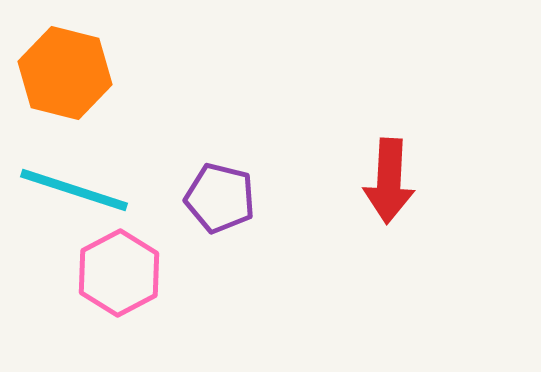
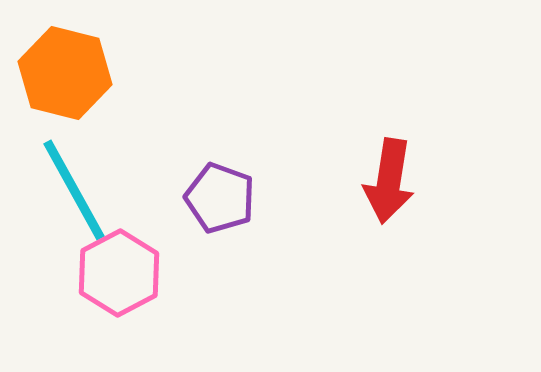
red arrow: rotated 6 degrees clockwise
cyan line: rotated 43 degrees clockwise
purple pentagon: rotated 6 degrees clockwise
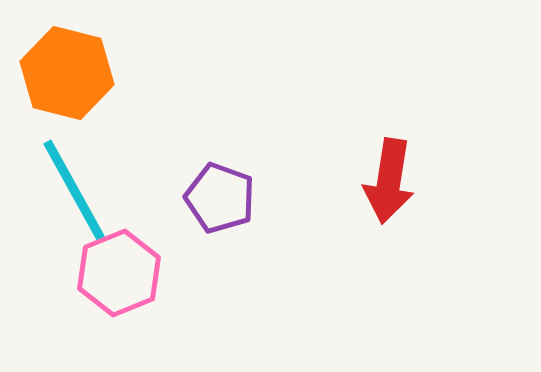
orange hexagon: moved 2 px right
pink hexagon: rotated 6 degrees clockwise
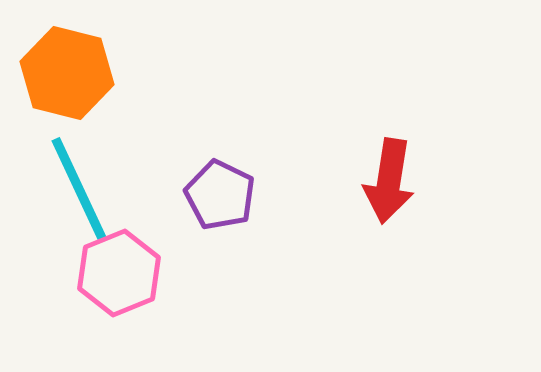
cyan line: moved 5 px right, 1 px up; rotated 4 degrees clockwise
purple pentagon: moved 3 px up; rotated 6 degrees clockwise
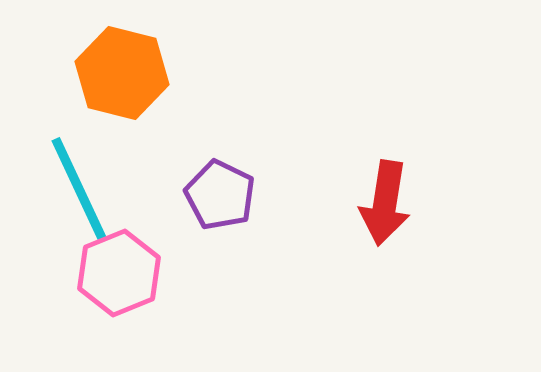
orange hexagon: moved 55 px right
red arrow: moved 4 px left, 22 px down
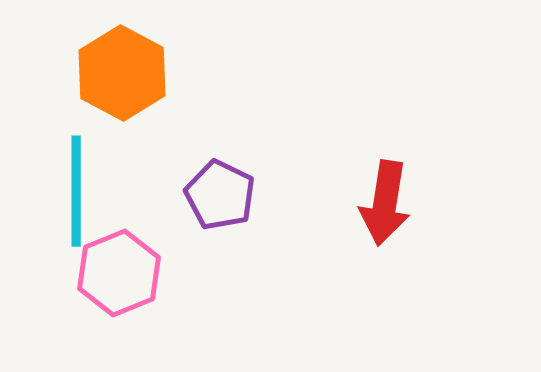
orange hexagon: rotated 14 degrees clockwise
cyan line: moved 3 px left, 2 px down; rotated 25 degrees clockwise
